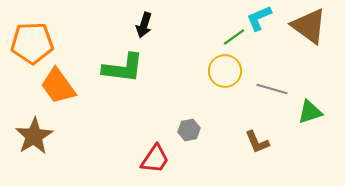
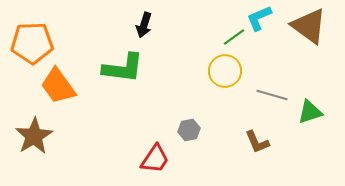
gray line: moved 6 px down
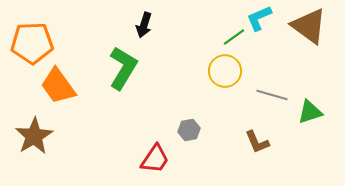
green L-shape: rotated 66 degrees counterclockwise
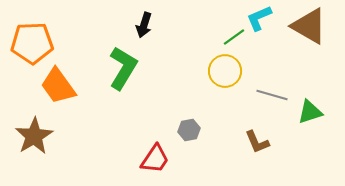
brown triangle: rotated 6 degrees counterclockwise
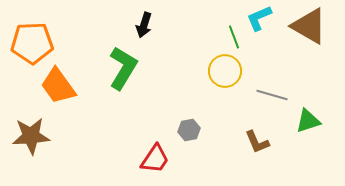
green line: rotated 75 degrees counterclockwise
green triangle: moved 2 px left, 9 px down
brown star: moved 3 px left; rotated 27 degrees clockwise
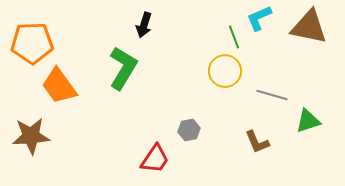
brown triangle: moved 1 px down; rotated 18 degrees counterclockwise
orange trapezoid: moved 1 px right
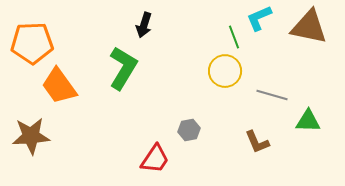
green triangle: rotated 20 degrees clockwise
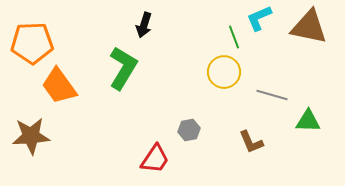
yellow circle: moved 1 px left, 1 px down
brown L-shape: moved 6 px left
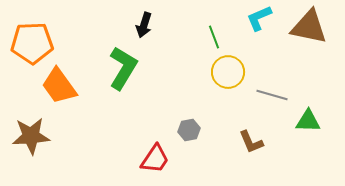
green line: moved 20 px left
yellow circle: moved 4 px right
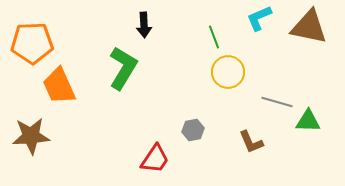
black arrow: rotated 20 degrees counterclockwise
orange trapezoid: rotated 12 degrees clockwise
gray line: moved 5 px right, 7 px down
gray hexagon: moved 4 px right
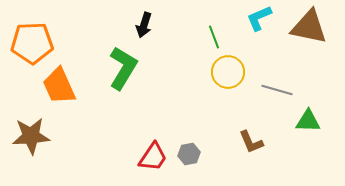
black arrow: rotated 20 degrees clockwise
gray line: moved 12 px up
gray hexagon: moved 4 px left, 24 px down
red trapezoid: moved 2 px left, 2 px up
